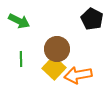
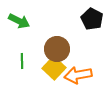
green line: moved 1 px right, 2 px down
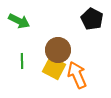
brown circle: moved 1 px right, 1 px down
yellow square: rotated 15 degrees counterclockwise
orange arrow: moved 1 px left; rotated 76 degrees clockwise
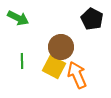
green arrow: moved 1 px left, 3 px up
brown circle: moved 3 px right, 3 px up
yellow square: moved 1 px up
